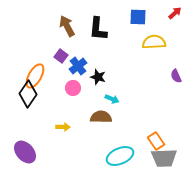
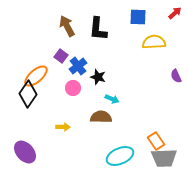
orange ellipse: moved 1 px right; rotated 20 degrees clockwise
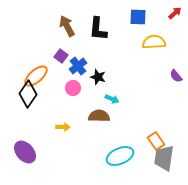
purple semicircle: rotated 16 degrees counterclockwise
brown semicircle: moved 2 px left, 1 px up
gray trapezoid: rotated 100 degrees clockwise
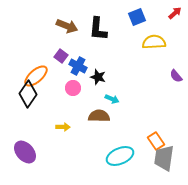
blue square: moved 1 px left; rotated 24 degrees counterclockwise
brown arrow: rotated 140 degrees clockwise
blue cross: rotated 24 degrees counterclockwise
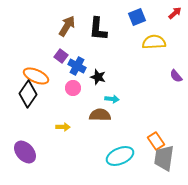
brown arrow: rotated 80 degrees counterclockwise
blue cross: moved 1 px left
orange ellipse: rotated 65 degrees clockwise
cyan arrow: rotated 16 degrees counterclockwise
brown semicircle: moved 1 px right, 1 px up
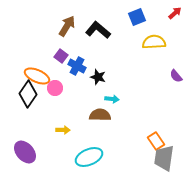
black L-shape: moved 1 px down; rotated 125 degrees clockwise
orange ellipse: moved 1 px right
pink circle: moved 18 px left
yellow arrow: moved 3 px down
cyan ellipse: moved 31 px left, 1 px down
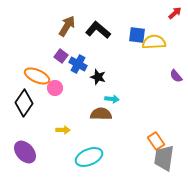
blue square: moved 18 px down; rotated 30 degrees clockwise
blue cross: moved 1 px right, 2 px up
black diamond: moved 4 px left, 9 px down
brown semicircle: moved 1 px right, 1 px up
